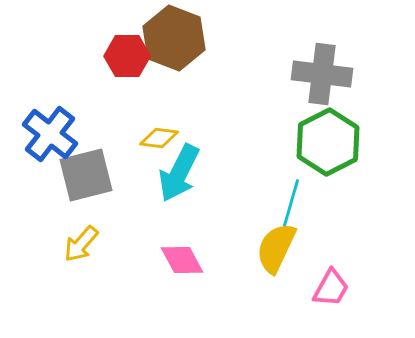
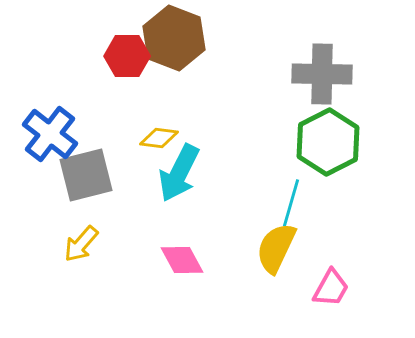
gray cross: rotated 6 degrees counterclockwise
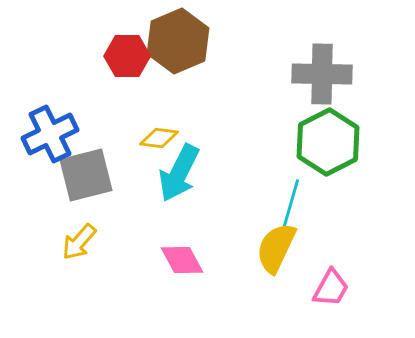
brown hexagon: moved 4 px right, 3 px down; rotated 16 degrees clockwise
blue cross: rotated 26 degrees clockwise
yellow arrow: moved 2 px left, 2 px up
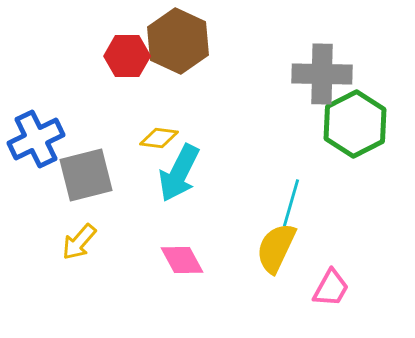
brown hexagon: rotated 12 degrees counterclockwise
blue cross: moved 14 px left, 5 px down
green hexagon: moved 27 px right, 18 px up
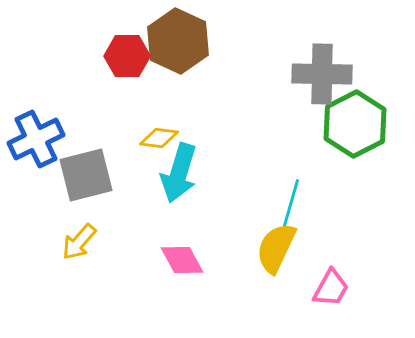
cyan arrow: rotated 10 degrees counterclockwise
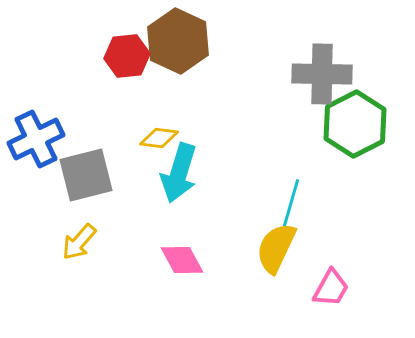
red hexagon: rotated 6 degrees counterclockwise
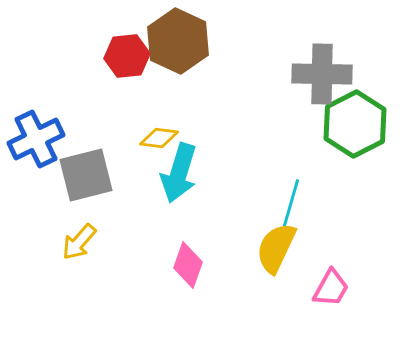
pink diamond: moved 6 px right, 5 px down; rotated 48 degrees clockwise
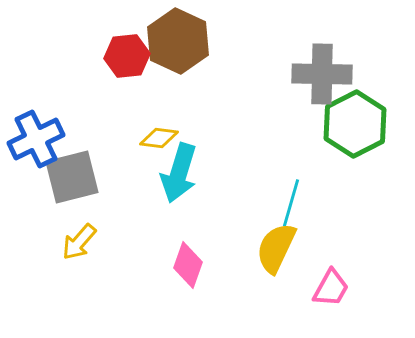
gray square: moved 14 px left, 2 px down
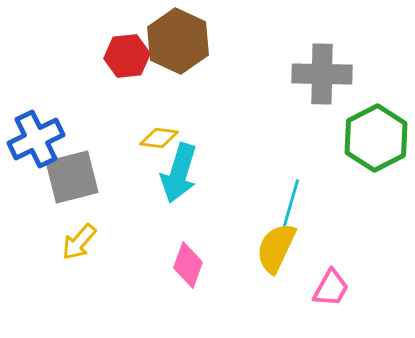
green hexagon: moved 21 px right, 14 px down
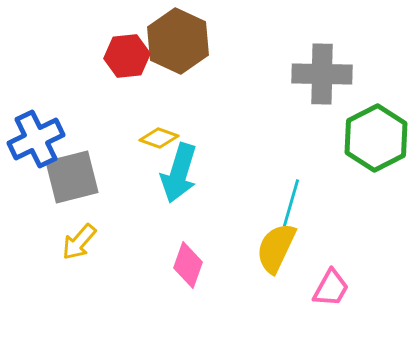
yellow diamond: rotated 12 degrees clockwise
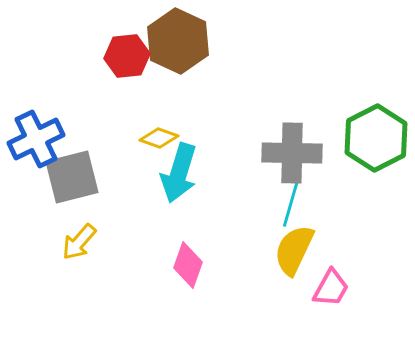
gray cross: moved 30 px left, 79 px down
yellow semicircle: moved 18 px right, 2 px down
